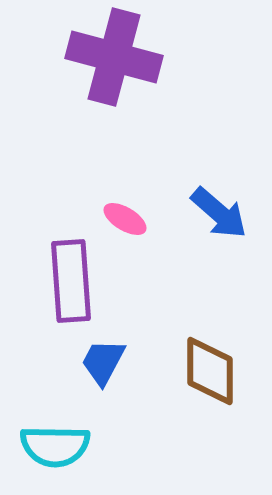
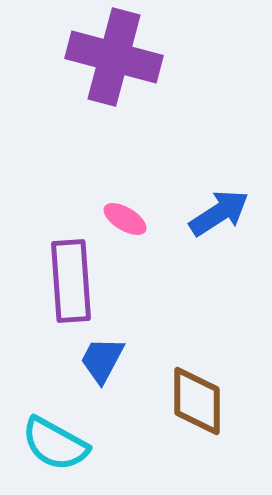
blue arrow: rotated 74 degrees counterclockwise
blue trapezoid: moved 1 px left, 2 px up
brown diamond: moved 13 px left, 30 px down
cyan semicircle: moved 2 px up; rotated 28 degrees clockwise
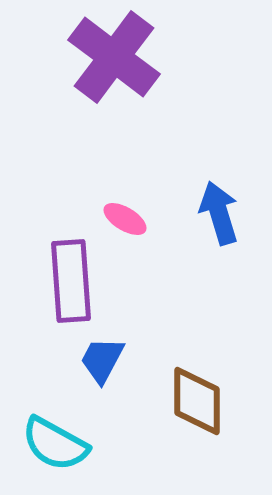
purple cross: rotated 22 degrees clockwise
blue arrow: rotated 74 degrees counterclockwise
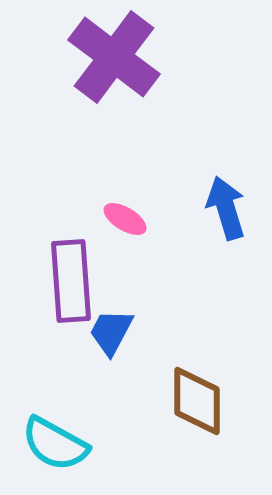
blue arrow: moved 7 px right, 5 px up
blue trapezoid: moved 9 px right, 28 px up
